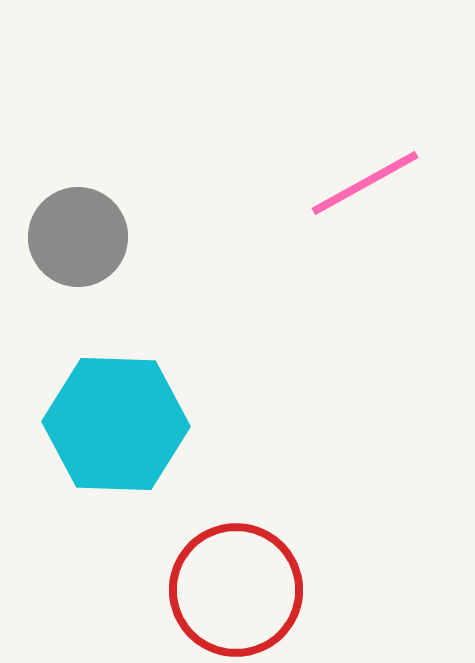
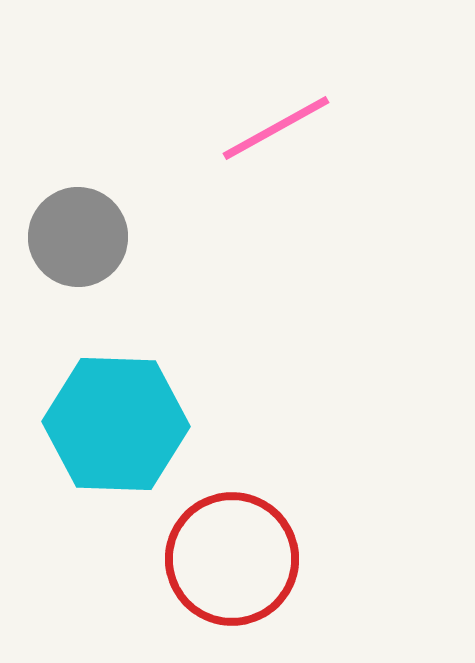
pink line: moved 89 px left, 55 px up
red circle: moved 4 px left, 31 px up
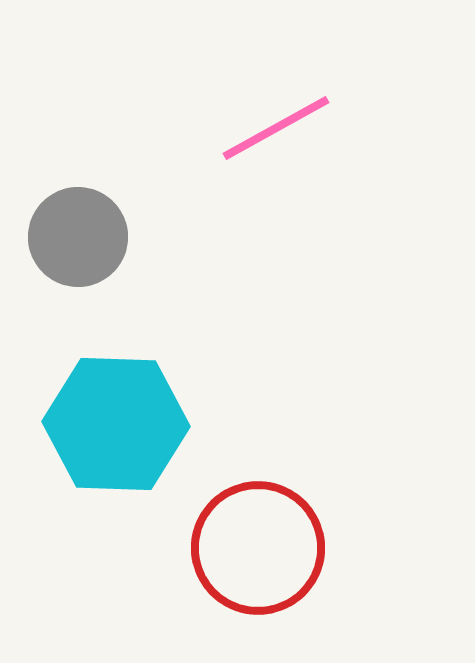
red circle: moved 26 px right, 11 px up
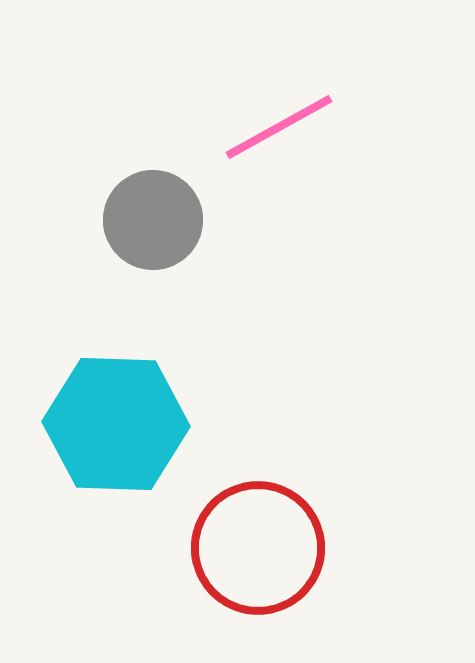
pink line: moved 3 px right, 1 px up
gray circle: moved 75 px right, 17 px up
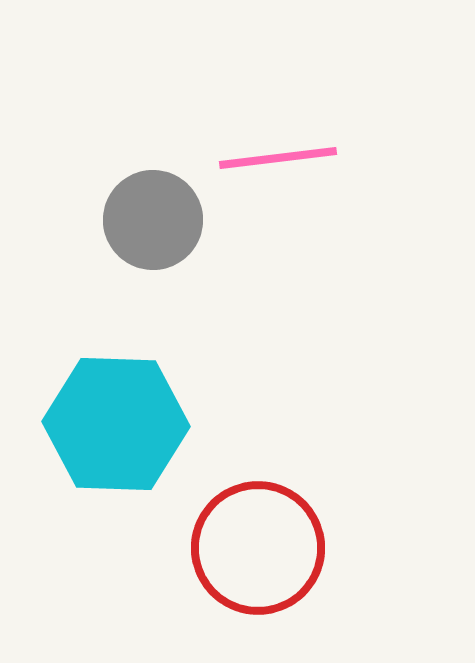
pink line: moved 1 px left, 31 px down; rotated 22 degrees clockwise
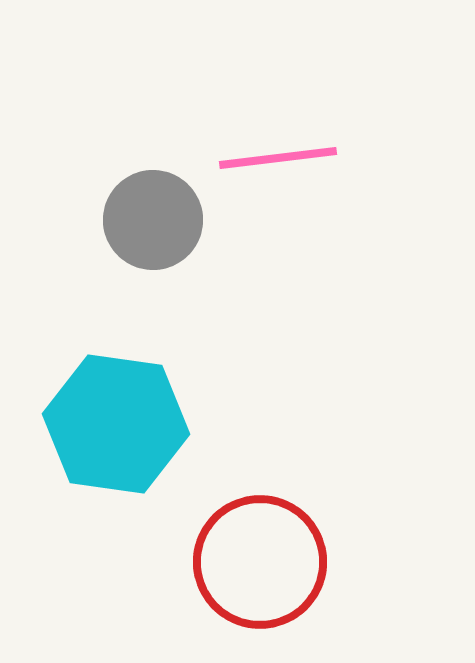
cyan hexagon: rotated 6 degrees clockwise
red circle: moved 2 px right, 14 px down
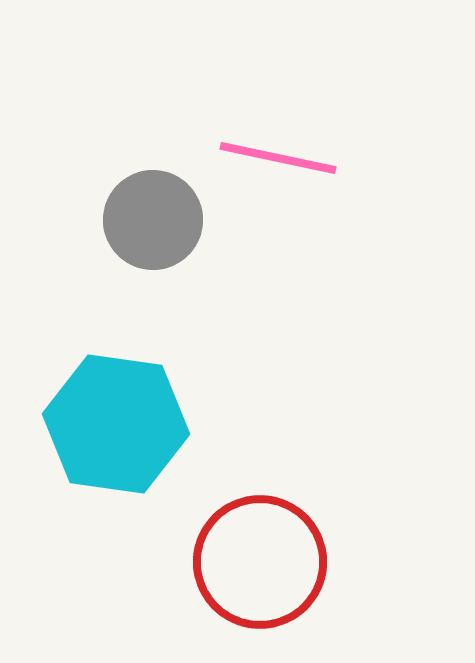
pink line: rotated 19 degrees clockwise
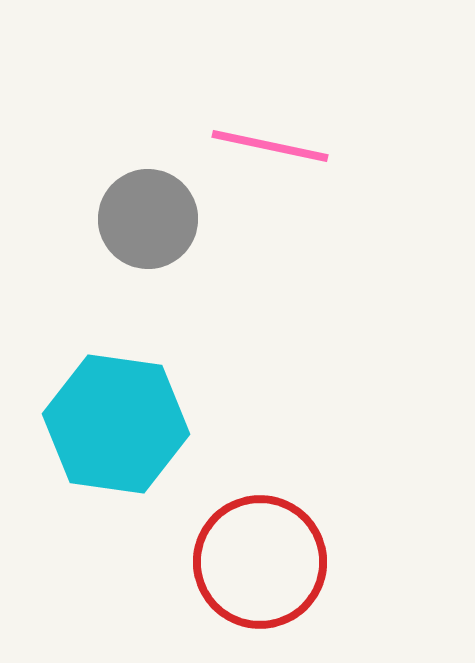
pink line: moved 8 px left, 12 px up
gray circle: moved 5 px left, 1 px up
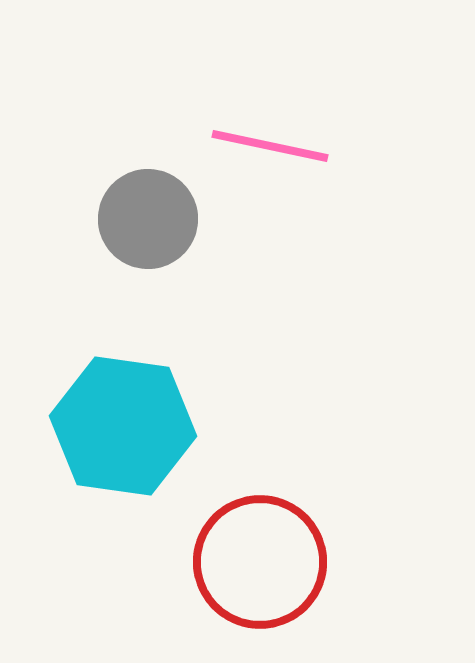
cyan hexagon: moved 7 px right, 2 px down
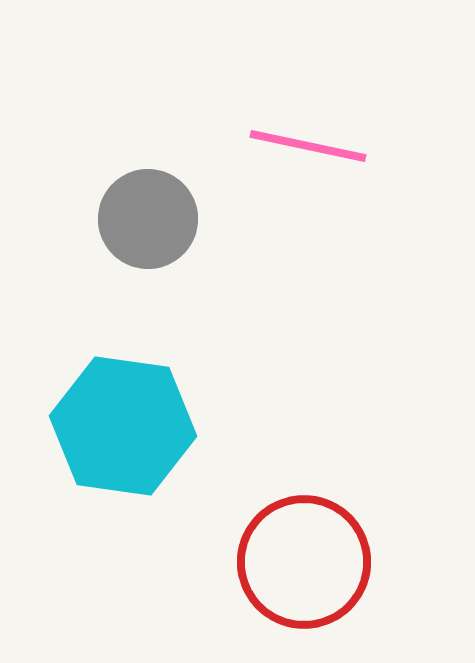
pink line: moved 38 px right
red circle: moved 44 px right
